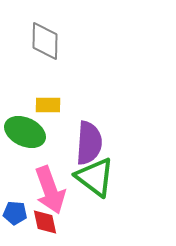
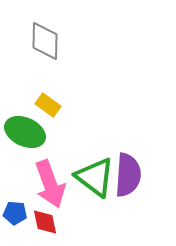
yellow rectangle: rotated 35 degrees clockwise
purple semicircle: moved 39 px right, 32 px down
pink arrow: moved 6 px up
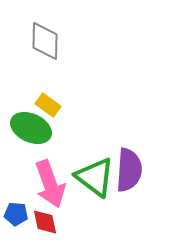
green ellipse: moved 6 px right, 4 px up
purple semicircle: moved 1 px right, 5 px up
blue pentagon: moved 1 px right, 1 px down
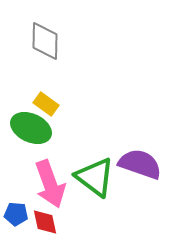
yellow rectangle: moved 2 px left, 1 px up
purple semicircle: moved 11 px right, 6 px up; rotated 75 degrees counterclockwise
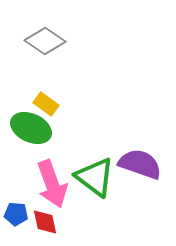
gray diamond: rotated 57 degrees counterclockwise
pink arrow: moved 2 px right
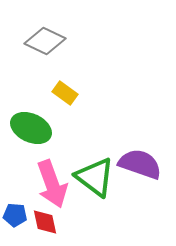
gray diamond: rotated 9 degrees counterclockwise
yellow rectangle: moved 19 px right, 11 px up
blue pentagon: moved 1 px left, 1 px down
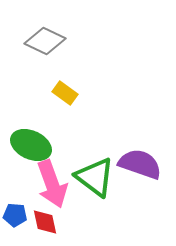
green ellipse: moved 17 px down
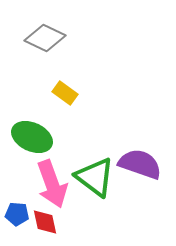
gray diamond: moved 3 px up
green ellipse: moved 1 px right, 8 px up
blue pentagon: moved 2 px right, 1 px up
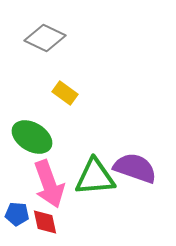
green ellipse: rotated 6 degrees clockwise
purple semicircle: moved 5 px left, 4 px down
green triangle: rotated 42 degrees counterclockwise
pink arrow: moved 3 px left
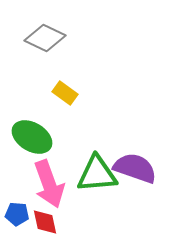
green triangle: moved 2 px right, 3 px up
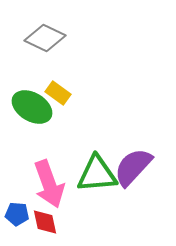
yellow rectangle: moved 7 px left
green ellipse: moved 30 px up
purple semicircle: moved 2 px left, 1 px up; rotated 66 degrees counterclockwise
